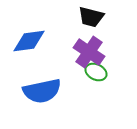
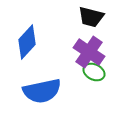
blue diamond: moved 2 px left, 1 px down; rotated 40 degrees counterclockwise
green ellipse: moved 2 px left
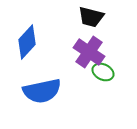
green ellipse: moved 9 px right
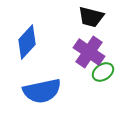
green ellipse: rotated 60 degrees counterclockwise
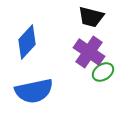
blue semicircle: moved 8 px left
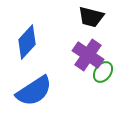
purple cross: moved 1 px left, 3 px down
green ellipse: rotated 20 degrees counterclockwise
blue semicircle: rotated 21 degrees counterclockwise
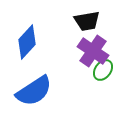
black trapezoid: moved 4 px left, 4 px down; rotated 24 degrees counterclockwise
purple cross: moved 5 px right, 4 px up
green ellipse: moved 2 px up
